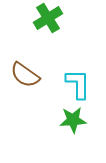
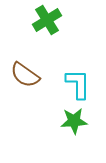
green cross: moved 1 px left, 2 px down
green star: moved 1 px right, 1 px down
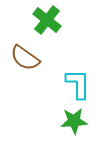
green cross: rotated 20 degrees counterclockwise
brown semicircle: moved 17 px up
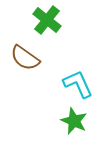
cyan L-shape: rotated 24 degrees counterclockwise
green star: rotated 28 degrees clockwise
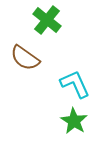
cyan L-shape: moved 3 px left
green star: rotated 8 degrees clockwise
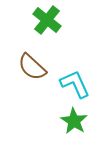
brown semicircle: moved 7 px right, 9 px down; rotated 8 degrees clockwise
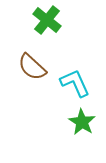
cyan L-shape: moved 1 px up
green star: moved 8 px right, 1 px down
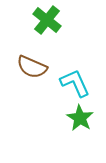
brown semicircle: rotated 20 degrees counterclockwise
green star: moved 2 px left, 4 px up
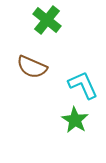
cyan L-shape: moved 8 px right, 2 px down
green star: moved 5 px left, 2 px down
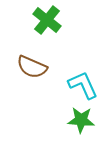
green star: moved 6 px right; rotated 28 degrees counterclockwise
